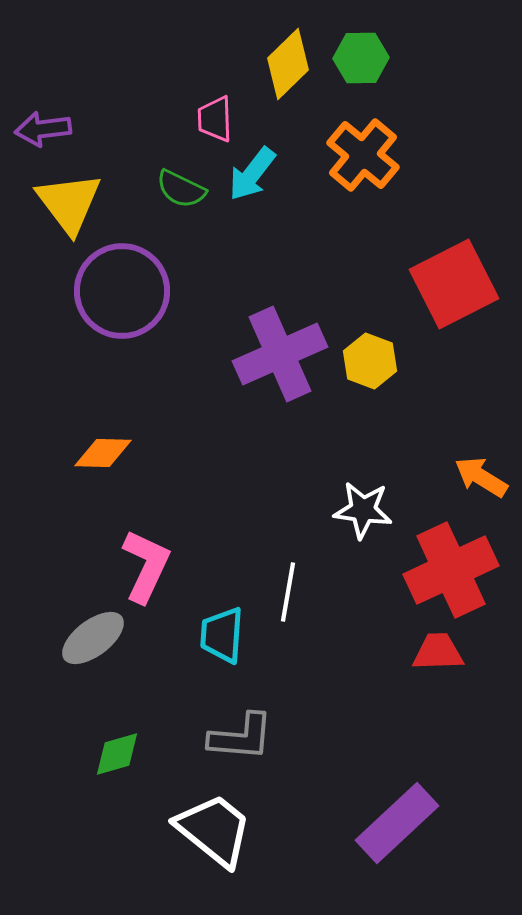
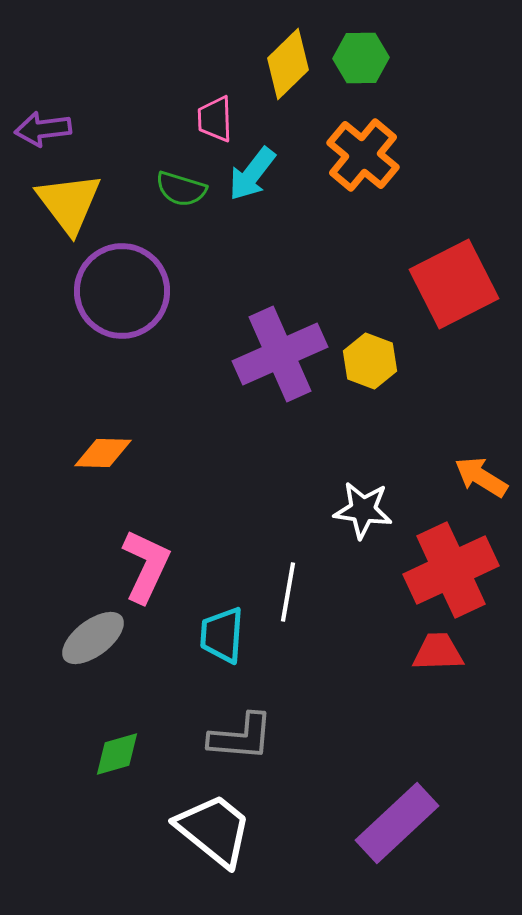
green semicircle: rotated 9 degrees counterclockwise
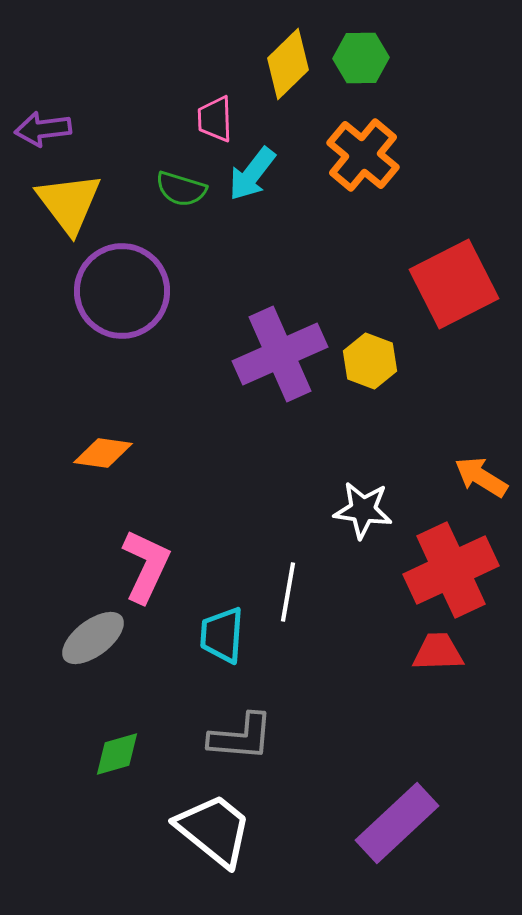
orange diamond: rotated 6 degrees clockwise
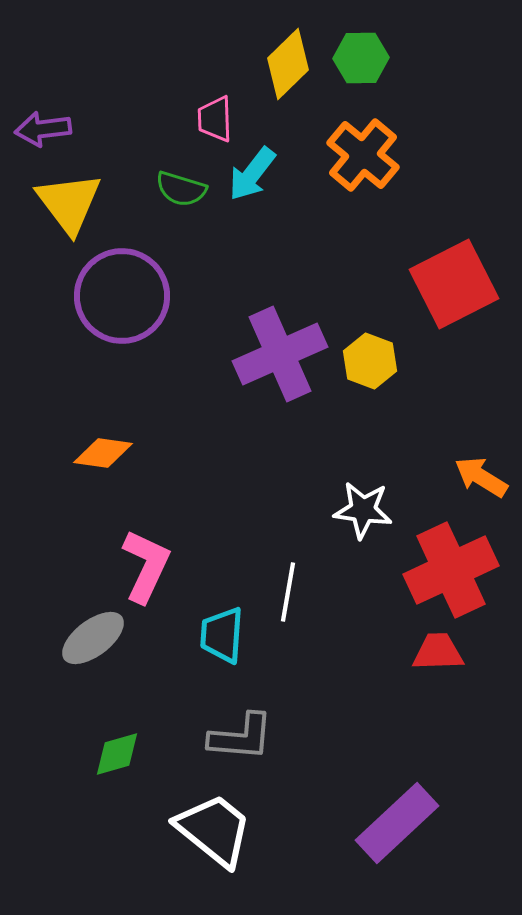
purple circle: moved 5 px down
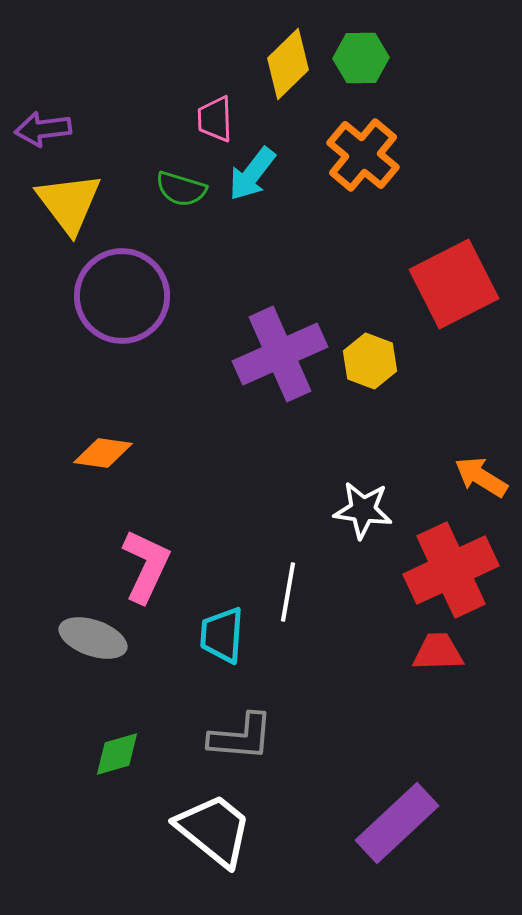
gray ellipse: rotated 56 degrees clockwise
